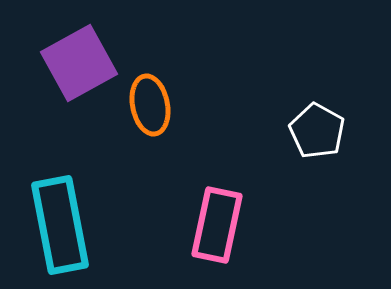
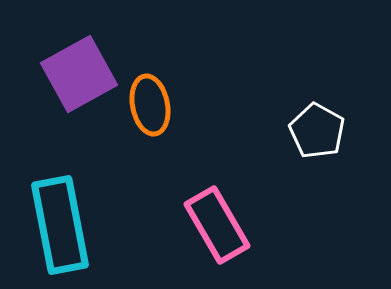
purple square: moved 11 px down
pink rectangle: rotated 42 degrees counterclockwise
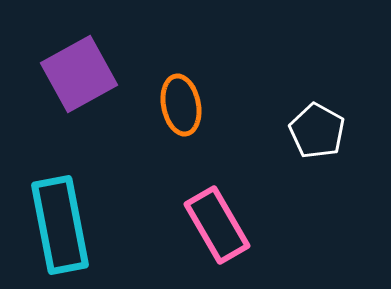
orange ellipse: moved 31 px right
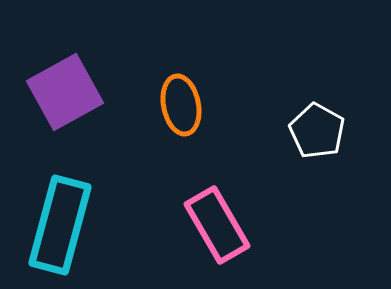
purple square: moved 14 px left, 18 px down
cyan rectangle: rotated 26 degrees clockwise
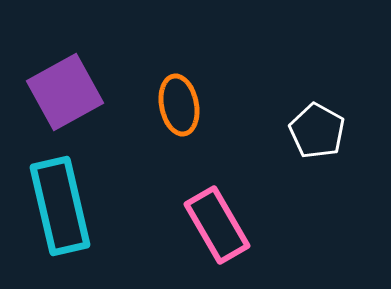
orange ellipse: moved 2 px left
cyan rectangle: moved 19 px up; rotated 28 degrees counterclockwise
